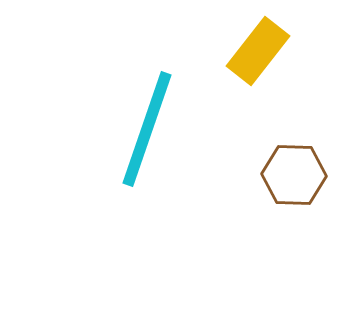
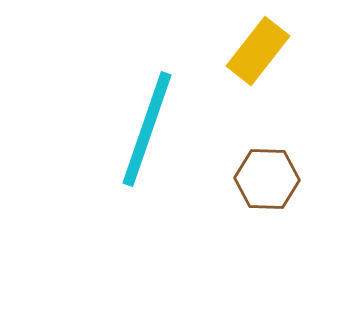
brown hexagon: moved 27 px left, 4 px down
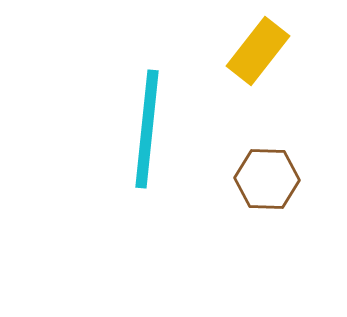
cyan line: rotated 13 degrees counterclockwise
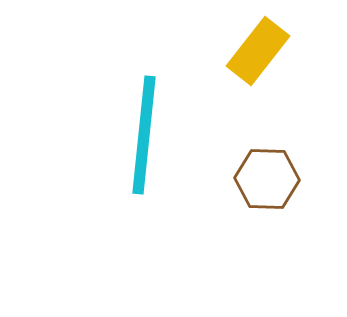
cyan line: moved 3 px left, 6 px down
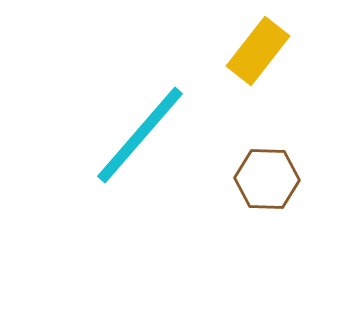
cyan line: moved 4 px left; rotated 35 degrees clockwise
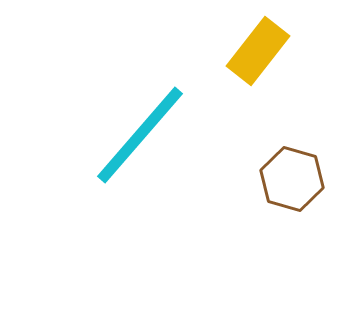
brown hexagon: moved 25 px right; rotated 14 degrees clockwise
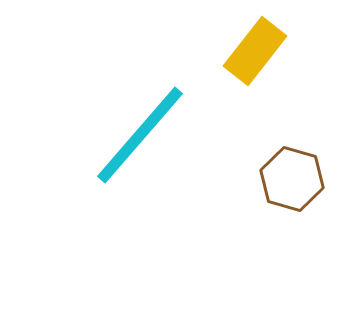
yellow rectangle: moved 3 px left
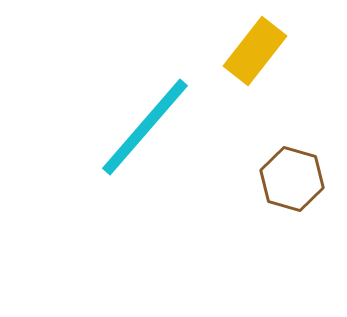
cyan line: moved 5 px right, 8 px up
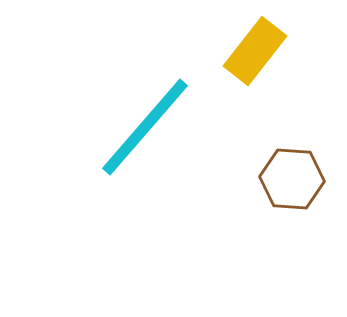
brown hexagon: rotated 12 degrees counterclockwise
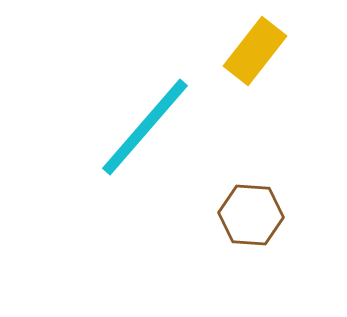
brown hexagon: moved 41 px left, 36 px down
